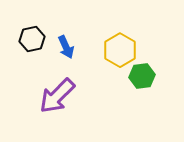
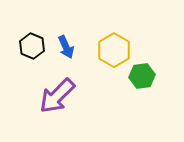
black hexagon: moved 7 px down; rotated 25 degrees counterclockwise
yellow hexagon: moved 6 px left
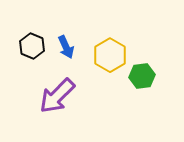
yellow hexagon: moved 4 px left, 5 px down
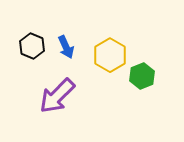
green hexagon: rotated 15 degrees counterclockwise
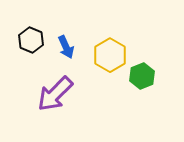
black hexagon: moved 1 px left, 6 px up
purple arrow: moved 2 px left, 2 px up
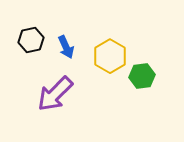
black hexagon: rotated 25 degrees clockwise
yellow hexagon: moved 1 px down
green hexagon: rotated 15 degrees clockwise
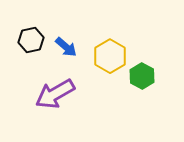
blue arrow: rotated 25 degrees counterclockwise
green hexagon: rotated 25 degrees counterclockwise
purple arrow: rotated 15 degrees clockwise
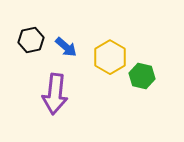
yellow hexagon: moved 1 px down
green hexagon: rotated 15 degrees counterclockwise
purple arrow: rotated 54 degrees counterclockwise
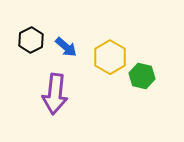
black hexagon: rotated 15 degrees counterclockwise
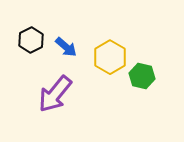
purple arrow: rotated 33 degrees clockwise
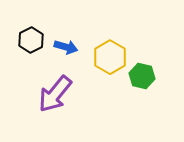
blue arrow: rotated 25 degrees counterclockwise
